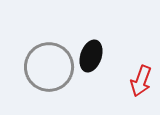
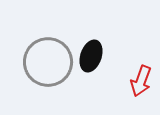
gray circle: moved 1 px left, 5 px up
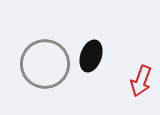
gray circle: moved 3 px left, 2 px down
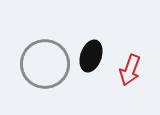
red arrow: moved 11 px left, 11 px up
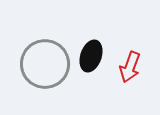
red arrow: moved 3 px up
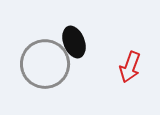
black ellipse: moved 17 px left, 14 px up; rotated 40 degrees counterclockwise
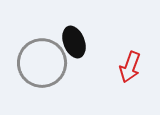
gray circle: moved 3 px left, 1 px up
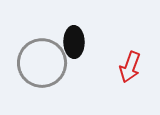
black ellipse: rotated 20 degrees clockwise
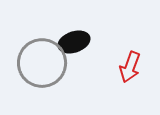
black ellipse: rotated 72 degrees clockwise
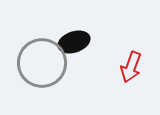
red arrow: moved 1 px right
